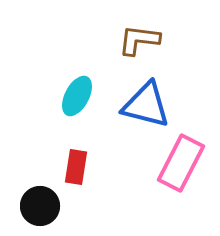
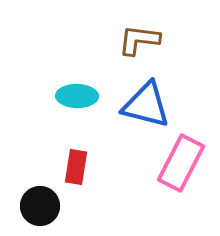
cyan ellipse: rotated 63 degrees clockwise
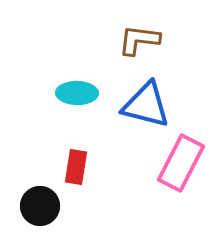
cyan ellipse: moved 3 px up
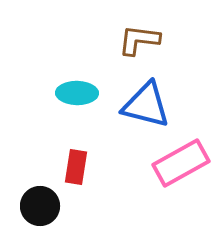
pink rectangle: rotated 34 degrees clockwise
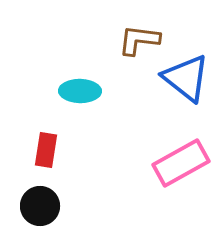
cyan ellipse: moved 3 px right, 2 px up
blue triangle: moved 40 px right, 27 px up; rotated 24 degrees clockwise
red rectangle: moved 30 px left, 17 px up
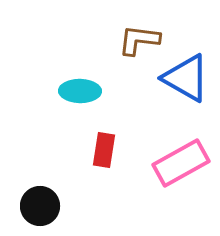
blue triangle: rotated 8 degrees counterclockwise
red rectangle: moved 58 px right
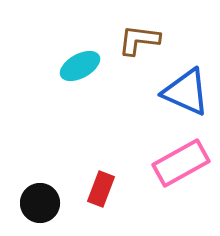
blue triangle: moved 14 px down; rotated 6 degrees counterclockwise
cyan ellipse: moved 25 px up; rotated 30 degrees counterclockwise
red rectangle: moved 3 px left, 39 px down; rotated 12 degrees clockwise
black circle: moved 3 px up
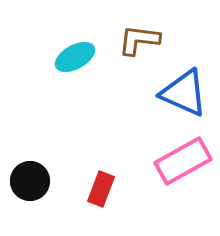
cyan ellipse: moved 5 px left, 9 px up
blue triangle: moved 2 px left, 1 px down
pink rectangle: moved 2 px right, 2 px up
black circle: moved 10 px left, 22 px up
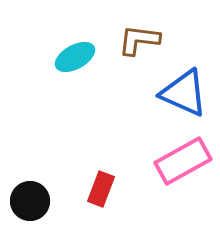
black circle: moved 20 px down
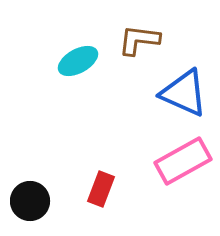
cyan ellipse: moved 3 px right, 4 px down
